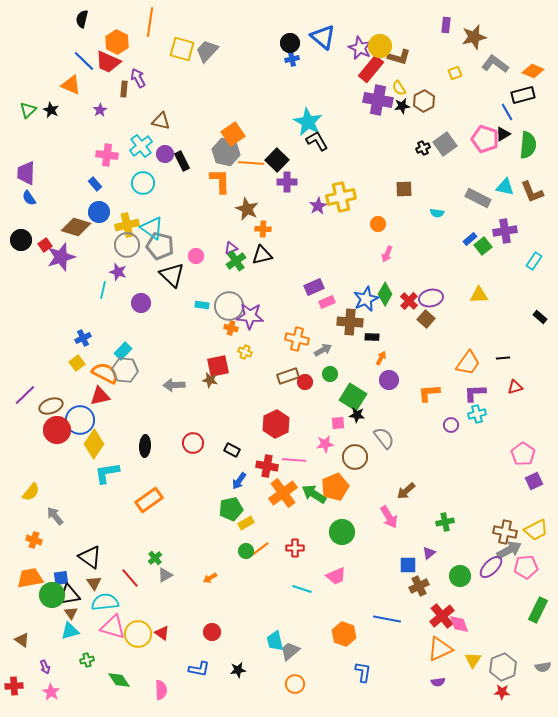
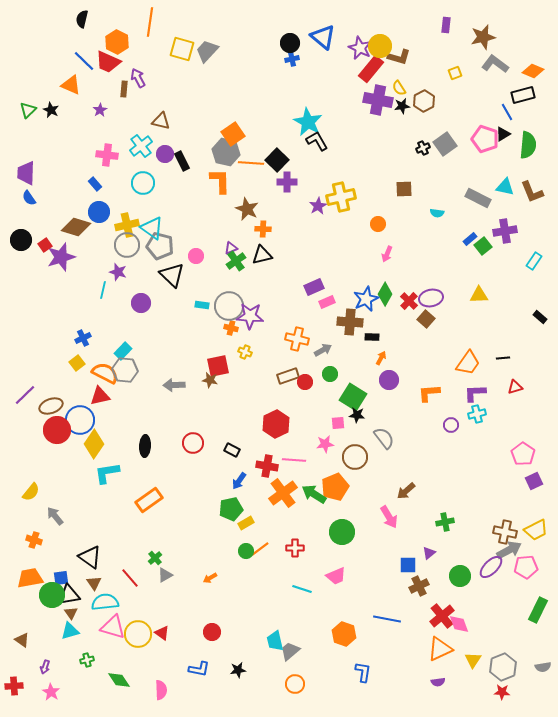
brown star at (474, 37): moved 9 px right
purple arrow at (45, 667): rotated 40 degrees clockwise
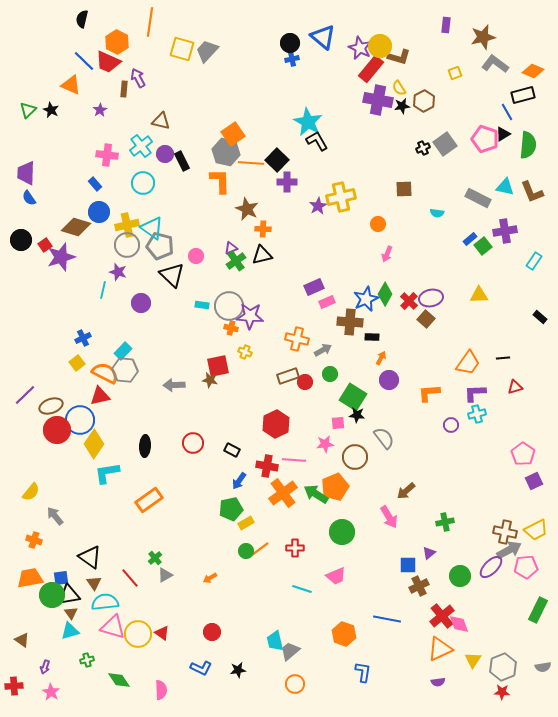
green arrow at (314, 494): moved 2 px right
blue L-shape at (199, 669): moved 2 px right, 1 px up; rotated 15 degrees clockwise
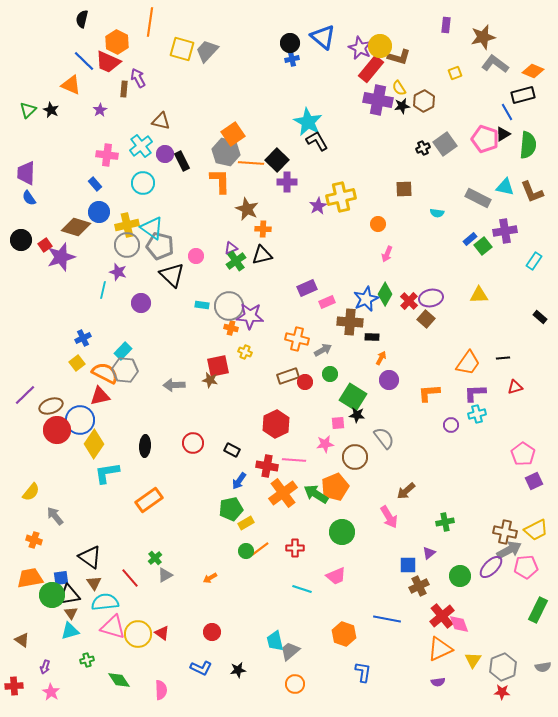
purple rectangle at (314, 287): moved 7 px left, 1 px down
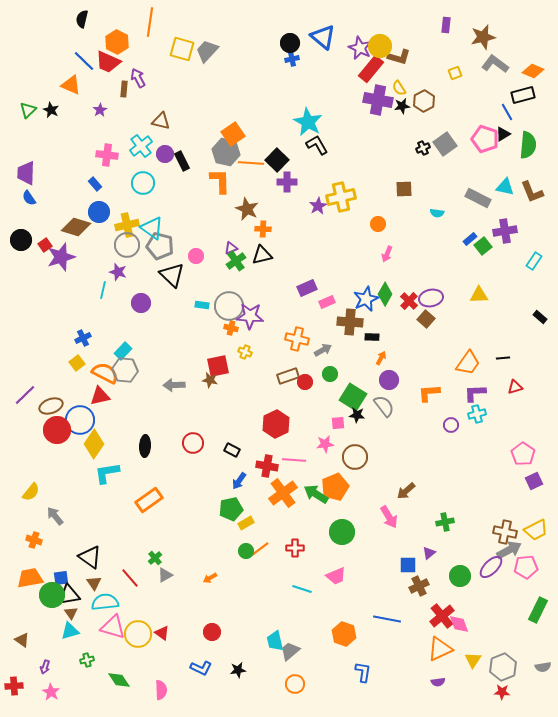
black L-shape at (317, 141): moved 4 px down
gray semicircle at (384, 438): moved 32 px up
